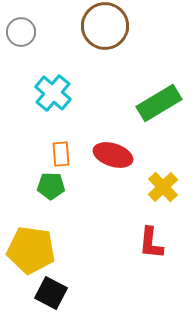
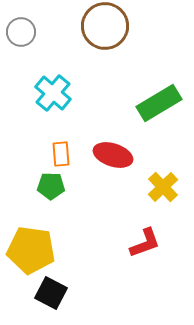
red L-shape: moved 6 px left; rotated 116 degrees counterclockwise
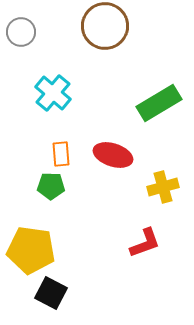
yellow cross: rotated 28 degrees clockwise
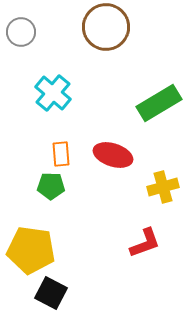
brown circle: moved 1 px right, 1 px down
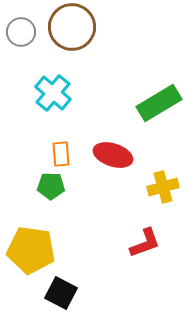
brown circle: moved 34 px left
black square: moved 10 px right
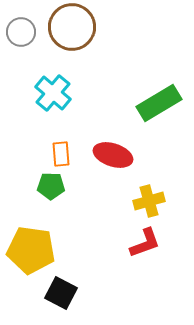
yellow cross: moved 14 px left, 14 px down
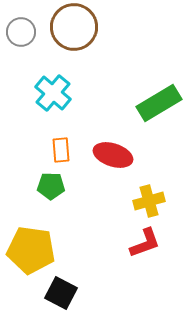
brown circle: moved 2 px right
orange rectangle: moved 4 px up
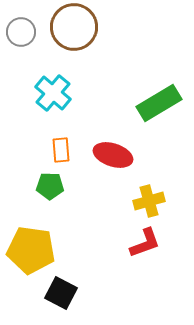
green pentagon: moved 1 px left
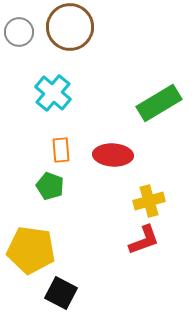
brown circle: moved 4 px left
gray circle: moved 2 px left
red ellipse: rotated 15 degrees counterclockwise
green pentagon: rotated 20 degrees clockwise
red L-shape: moved 1 px left, 3 px up
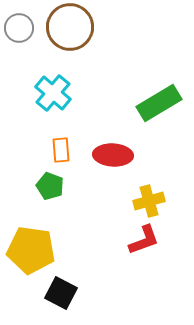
gray circle: moved 4 px up
